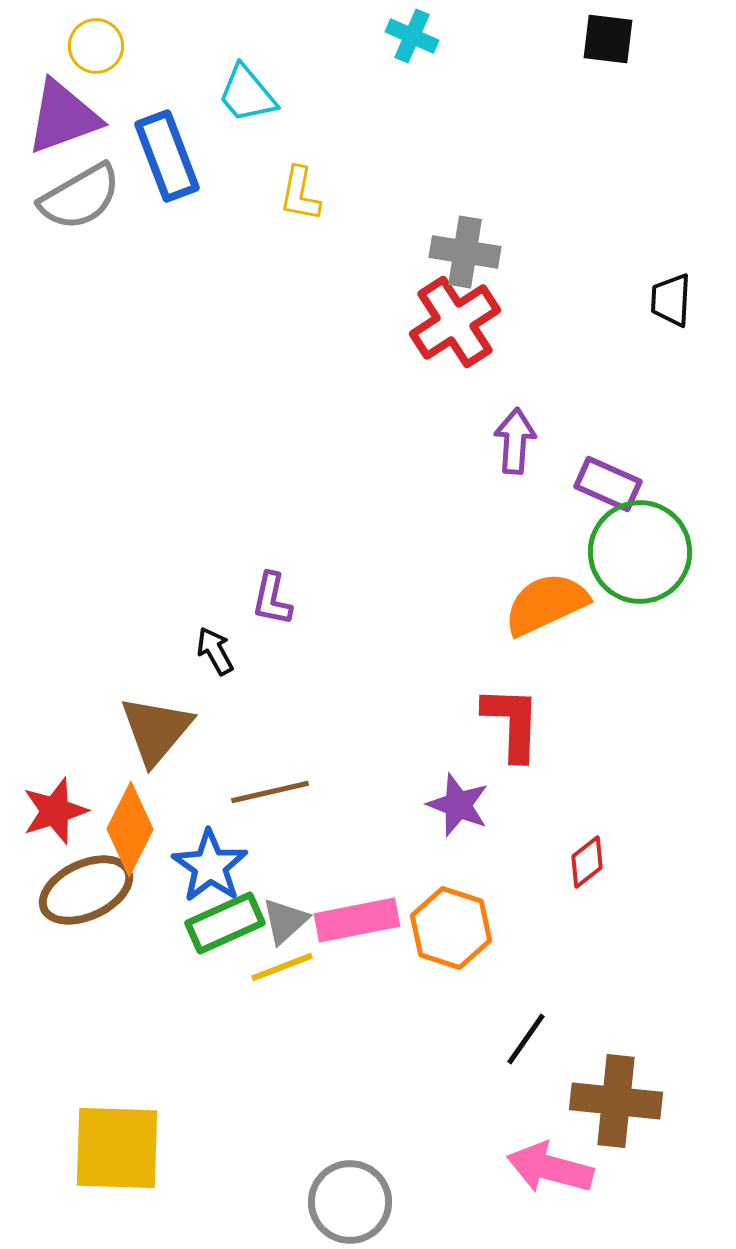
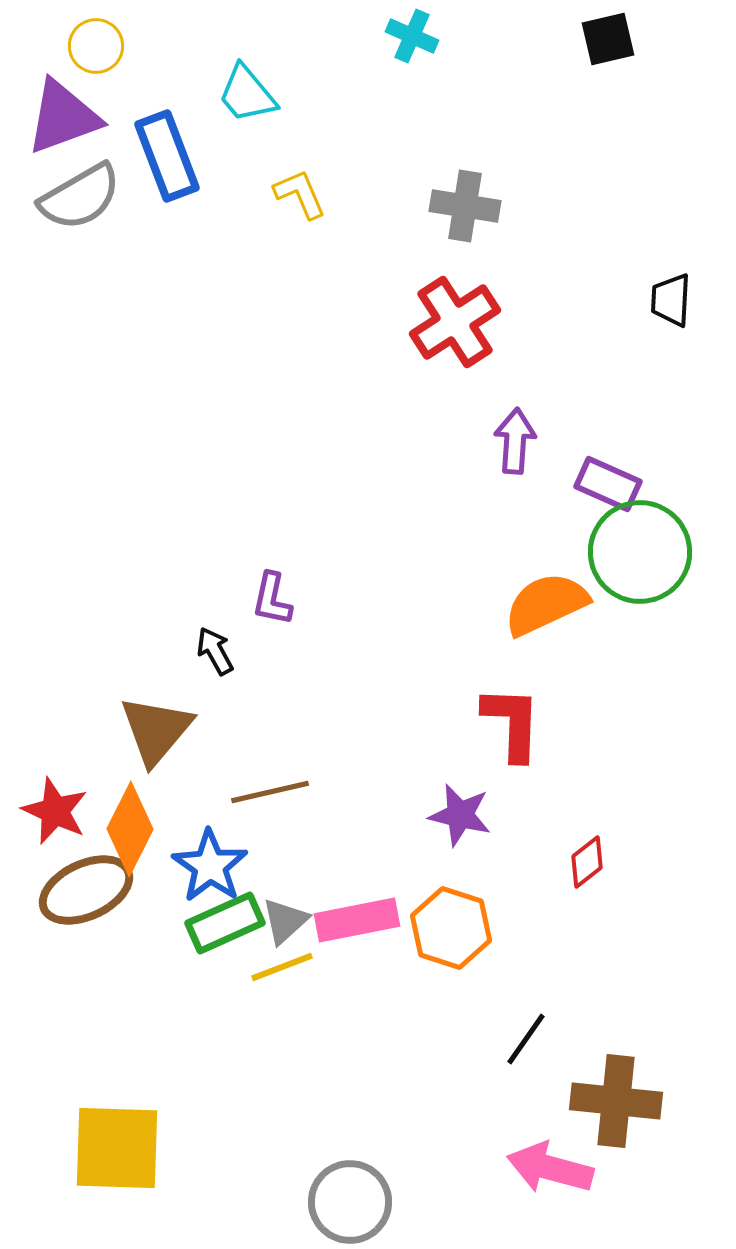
black square: rotated 20 degrees counterclockwise
yellow L-shape: rotated 146 degrees clockwise
gray cross: moved 46 px up
purple star: moved 2 px right, 10 px down; rotated 8 degrees counterclockwise
red star: rotated 30 degrees counterclockwise
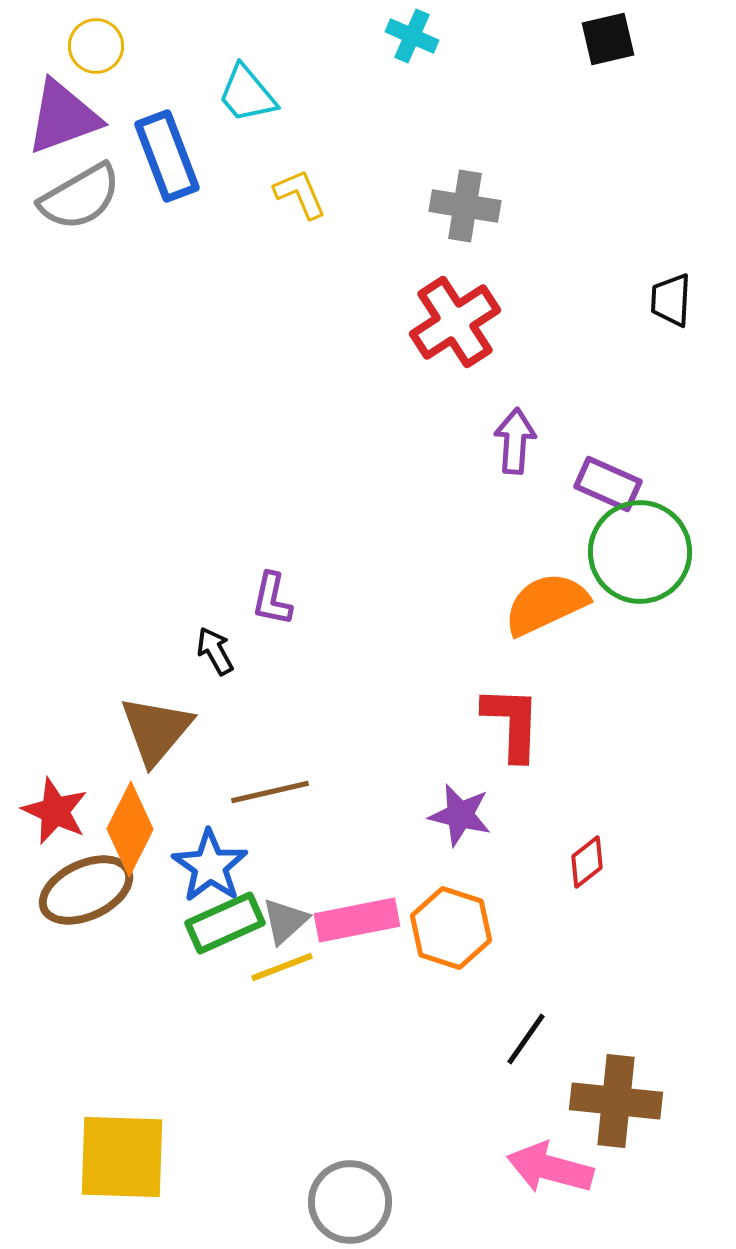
yellow square: moved 5 px right, 9 px down
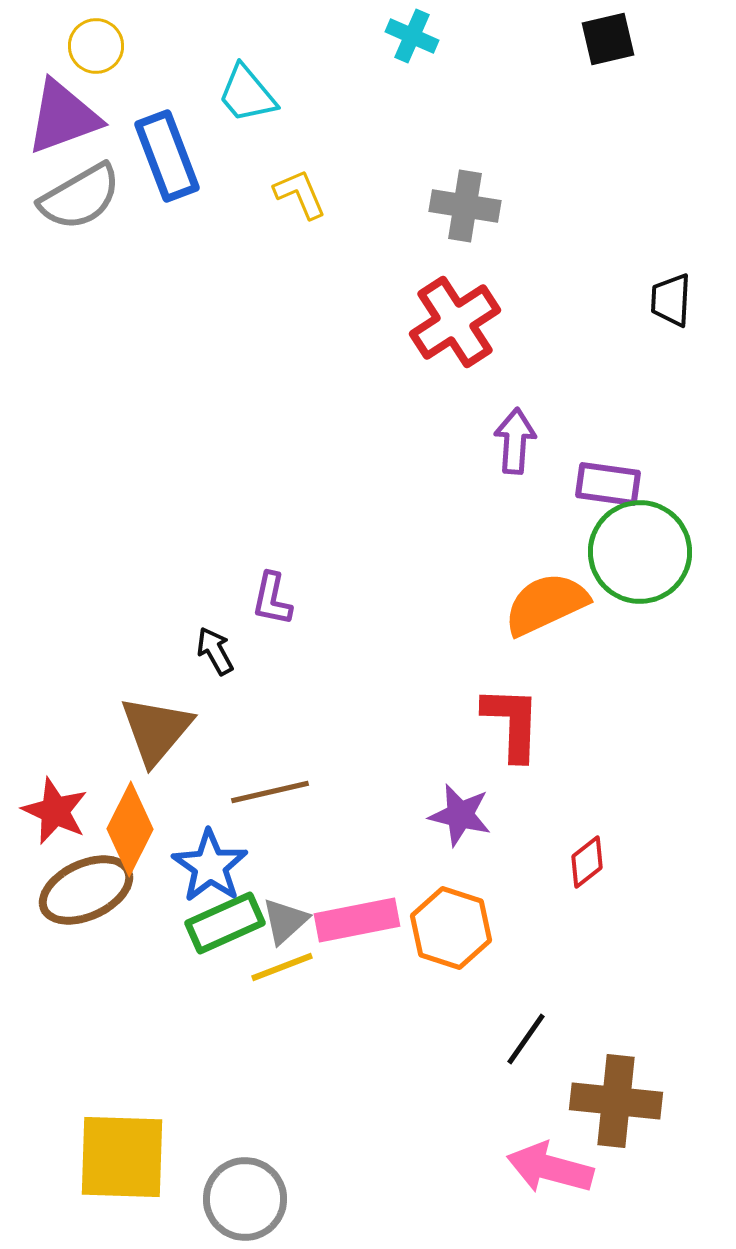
purple rectangle: rotated 16 degrees counterclockwise
gray circle: moved 105 px left, 3 px up
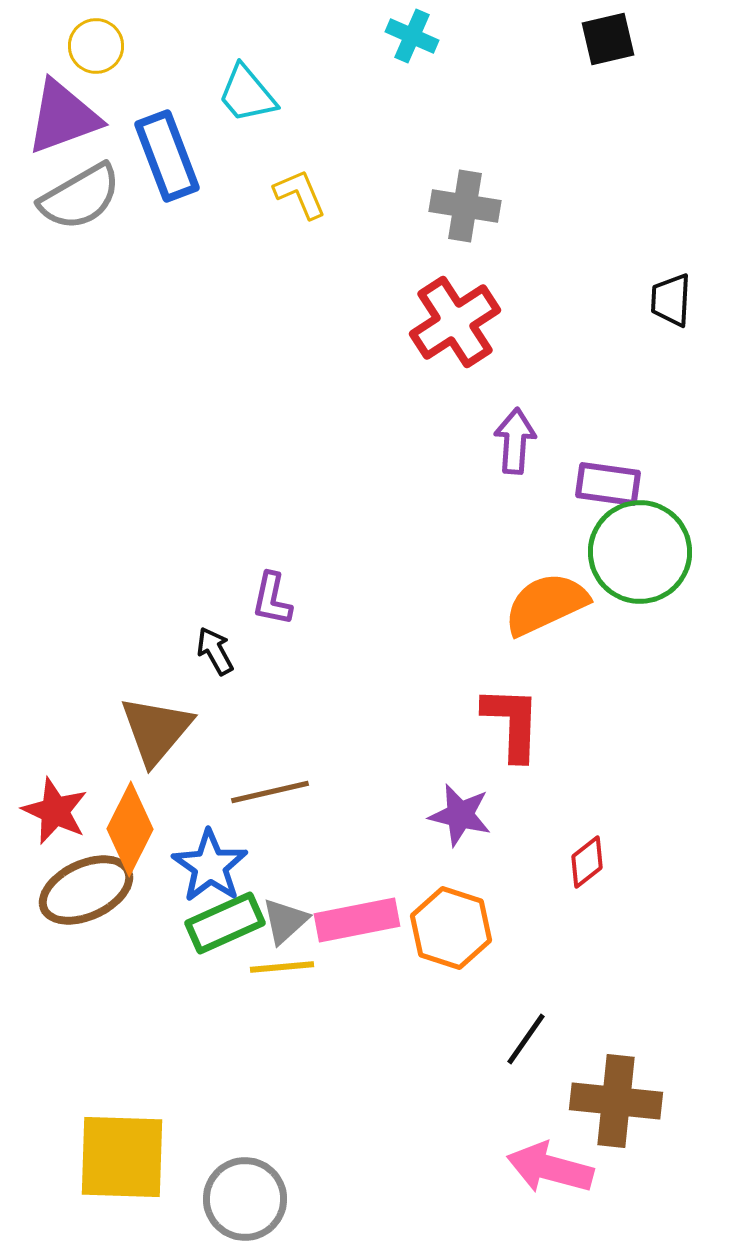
yellow line: rotated 16 degrees clockwise
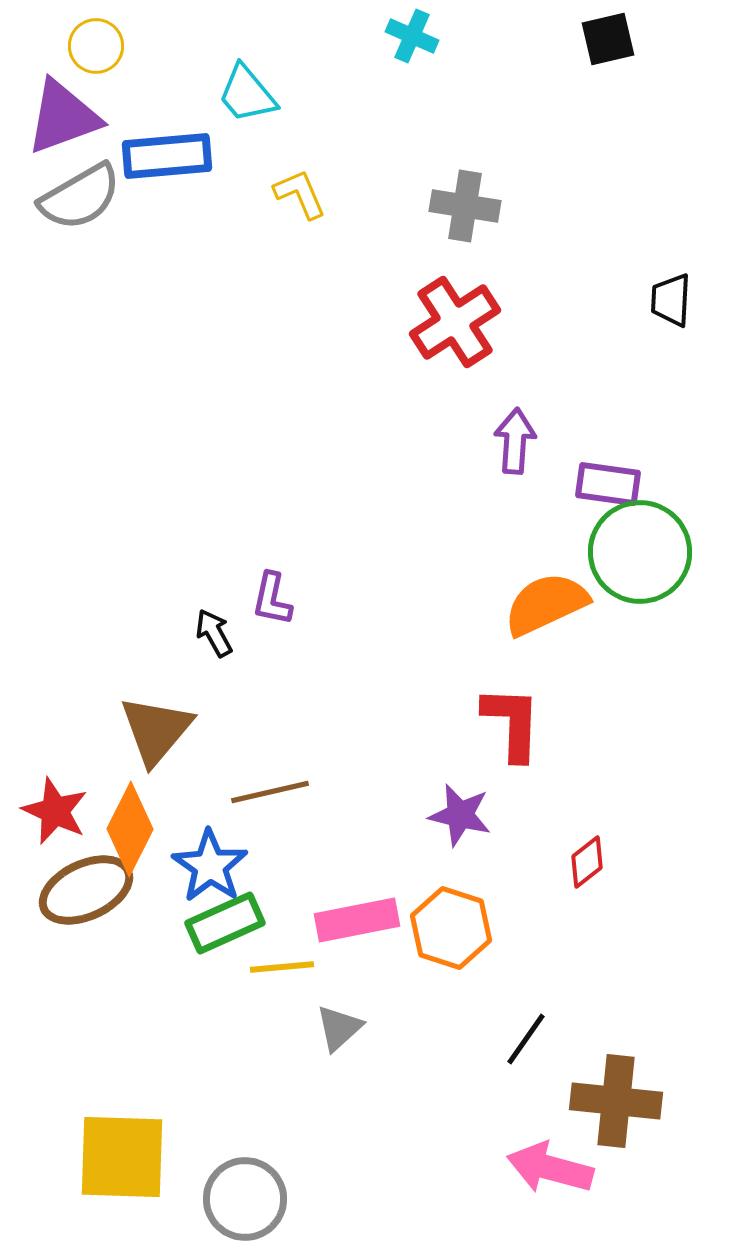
blue rectangle: rotated 74 degrees counterclockwise
black arrow: moved 1 px left, 18 px up
gray triangle: moved 54 px right, 107 px down
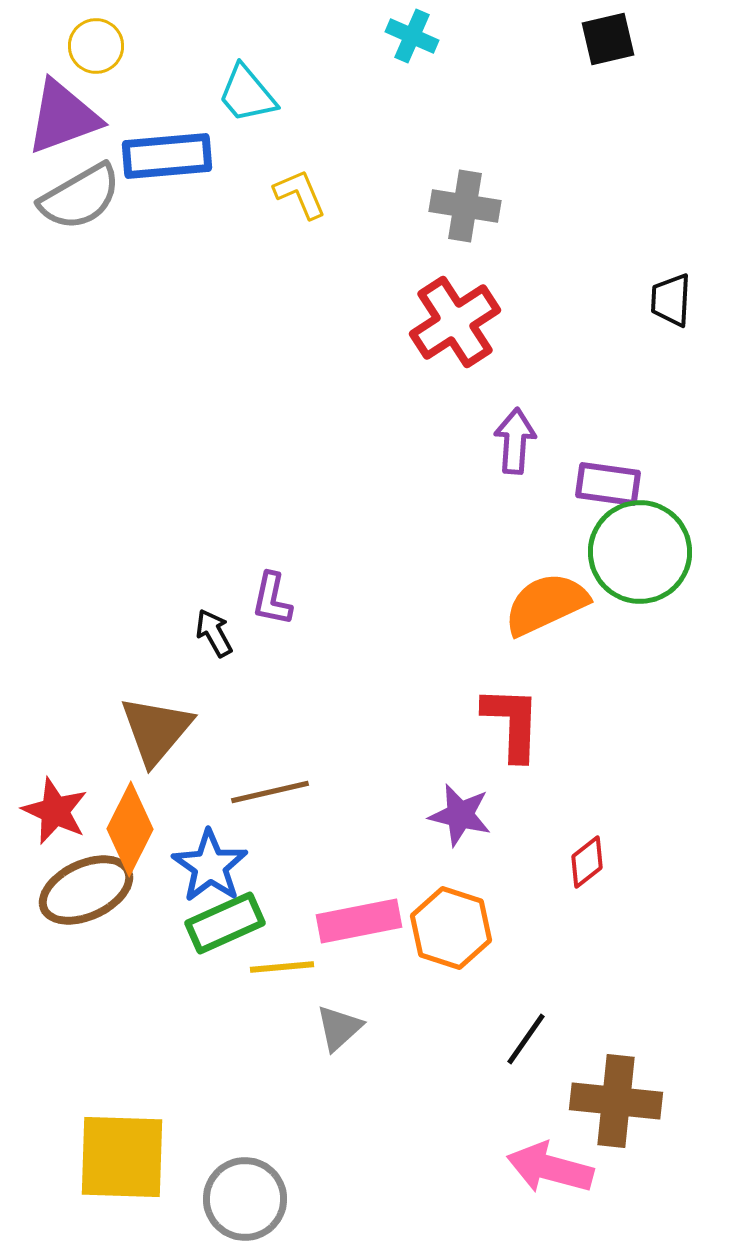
pink rectangle: moved 2 px right, 1 px down
